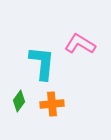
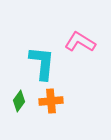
pink L-shape: moved 2 px up
orange cross: moved 1 px left, 3 px up
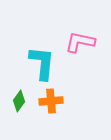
pink L-shape: rotated 20 degrees counterclockwise
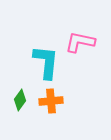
cyan L-shape: moved 4 px right, 1 px up
green diamond: moved 1 px right, 1 px up
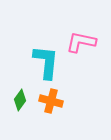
pink L-shape: moved 1 px right
orange cross: rotated 20 degrees clockwise
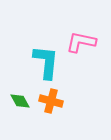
green diamond: moved 1 px down; rotated 65 degrees counterclockwise
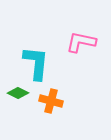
cyan L-shape: moved 10 px left, 1 px down
green diamond: moved 2 px left, 8 px up; rotated 35 degrees counterclockwise
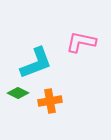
cyan L-shape: rotated 63 degrees clockwise
orange cross: moved 1 px left; rotated 25 degrees counterclockwise
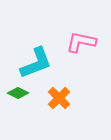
orange cross: moved 9 px right, 3 px up; rotated 35 degrees counterclockwise
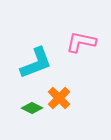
green diamond: moved 14 px right, 15 px down
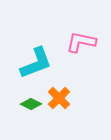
green diamond: moved 1 px left, 4 px up
